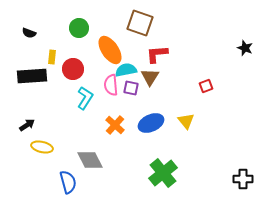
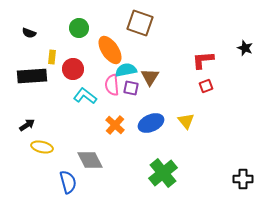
red L-shape: moved 46 px right, 6 px down
pink semicircle: moved 1 px right
cyan L-shape: moved 2 px up; rotated 85 degrees counterclockwise
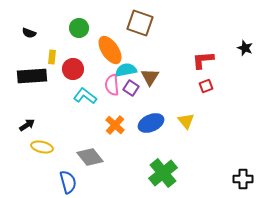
purple square: rotated 21 degrees clockwise
gray diamond: moved 3 px up; rotated 12 degrees counterclockwise
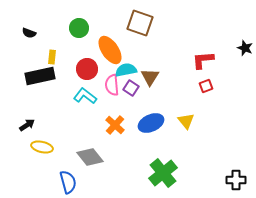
red circle: moved 14 px right
black rectangle: moved 8 px right; rotated 8 degrees counterclockwise
black cross: moved 7 px left, 1 px down
